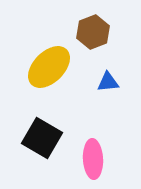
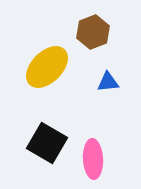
yellow ellipse: moved 2 px left
black square: moved 5 px right, 5 px down
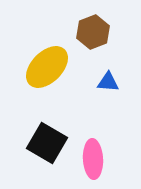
blue triangle: rotated 10 degrees clockwise
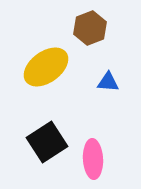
brown hexagon: moved 3 px left, 4 px up
yellow ellipse: moved 1 px left; rotated 9 degrees clockwise
black square: moved 1 px up; rotated 27 degrees clockwise
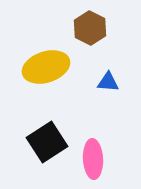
brown hexagon: rotated 12 degrees counterclockwise
yellow ellipse: rotated 18 degrees clockwise
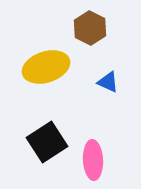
blue triangle: rotated 20 degrees clockwise
pink ellipse: moved 1 px down
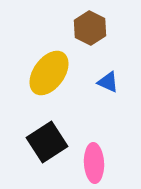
yellow ellipse: moved 3 px right, 6 px down; rotated 36 degrees counterclockwise
pink ellipse: moved 1 px right, 3 px down
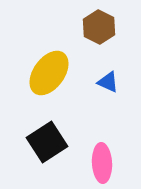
brown hexagon: moved 9 px right, 1 px up
pink ellipse: moved 8 px right
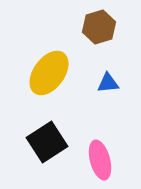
brown hexagon: rotated 16 degrees clockwise
blue triangle: moved 1 px down; rotated 30 degrees counterclockwise
pink ellipse: moved 2 px left, 3 px up; rotated 12 degrees counterclockwise
